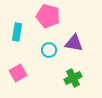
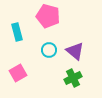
cyan rectangle: rotated 24 degrees counterclockwise
purple triangle: moved 1 px right, 8 px down; rotated 30 degrees clockwise
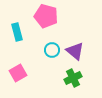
pink pentagon: moved 2 px left
cyan circle: moved 3 px right
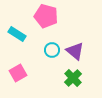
cyan rectangle: moved 2 px down; rotated 42 degrees counterclockwise
green cross: rotated 18 degrees counterclockwise
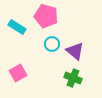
cyan rectangle: moved 7 px up
cyan circle: moved 6 px up
green cross: rotated 24 degrees counterclockwise
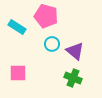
pink square: rotated 30 degrees clockwise
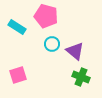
pink square: moved 2 px down; rotated 18 degrees counterclockwise
green cross: moved 8 px right, 1 px up
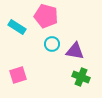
purple triangle: rotated 30 degrees counterclockwise
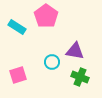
pink pentagon: rotated 20 degrees clockwise
cyan circle: moved 18 px down
green cross: moved 1 px left
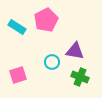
pink pentagon: moved 4 px down; rotated 10 degrees clockwise
